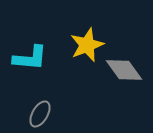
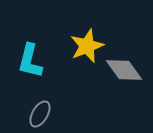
yellow star: moved 1 px down
cyan L-shape: moved 3 px down; rotated 99 degrees clockwise
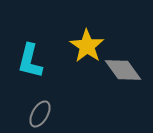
yellow star: rotated 16 degrees counterclockwise
gray diamond: moved 1 px left
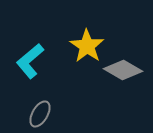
cyan L-shape: rotated 36 degrees clockwise
gray diamond: rotated 24 degrees counterclockwise
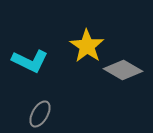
cyan L-shape: rotated 114 degrees counterclockwise
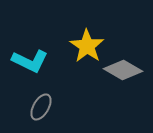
gray ellipse: moved 1 px right, 7 px up
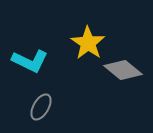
yellow star: moved 1 px right, 3 px up
gray diamond: rotated 9 degrees clockwise
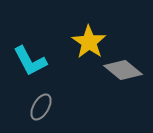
yellow star: moved 1 px right, 1 px up
cyan L-shape: rotated 36 degrees clockwise
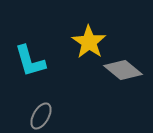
cyan L-shape: rotated 12 degrees clockwise
gray ellipse: moved 9 px down
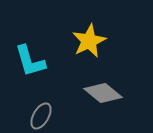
yellow star: moved 1 px up; rotated 12 degrees clockwise
gray diamond: moved 20 px left, 23 px down
